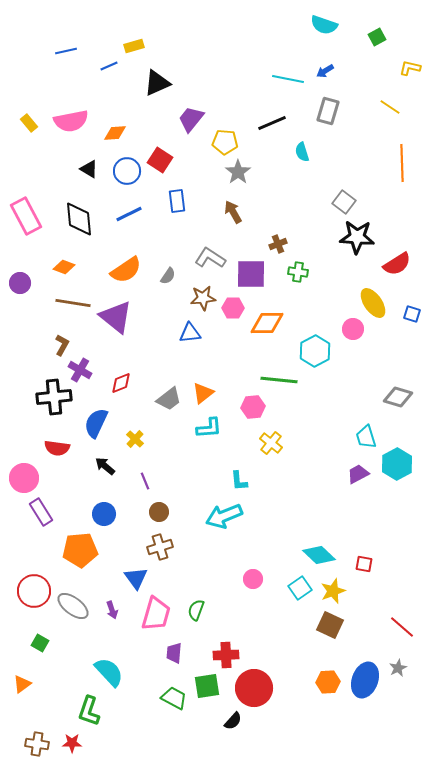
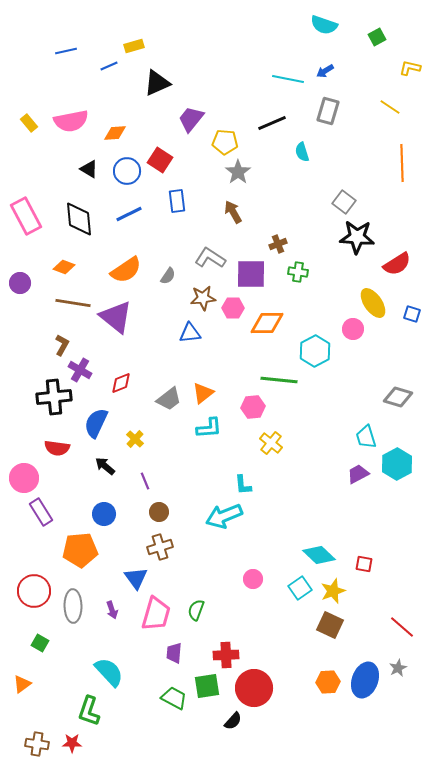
cyan L-shape at (239, 481): moved 4 px right, 4 px down
gray ellipse at (73, 606): rotated 52 degrees clockwise
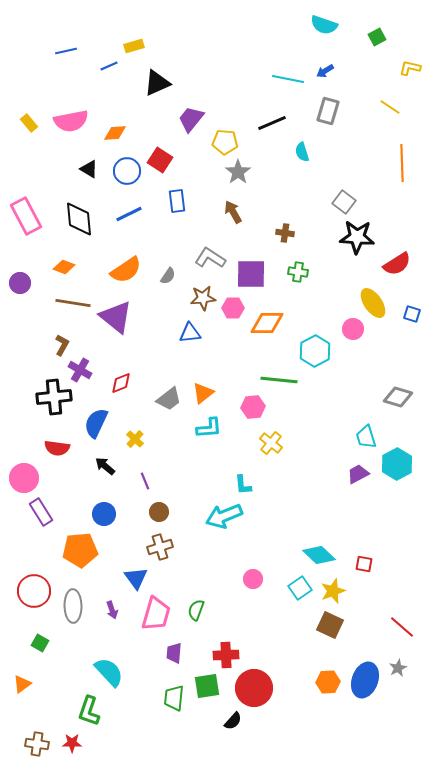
brown cross at (278, 244): moved 7 px right, 11 px up; rotated 30 degrees clockwise
green trapezoid at (174, 698): rotated 112 degrees counterclockwise
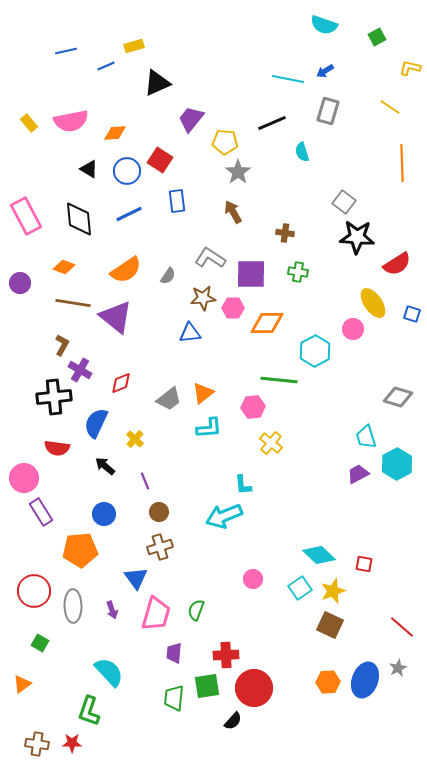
blue line at (109, 66): moved 3 px left
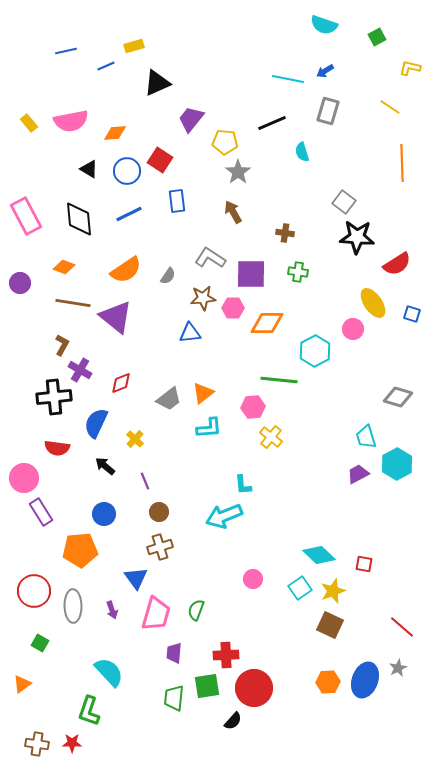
yellow cross at (271, 443): moved 6 px up
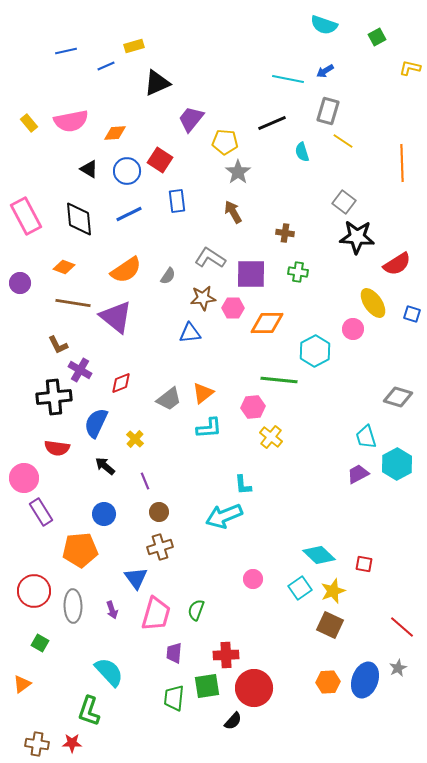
yellow line at (390, 107): moved 47 px left, 34 px down
brown L-shape at (62, 345): moved 4 px left; rotated 125 degrees clockwise
